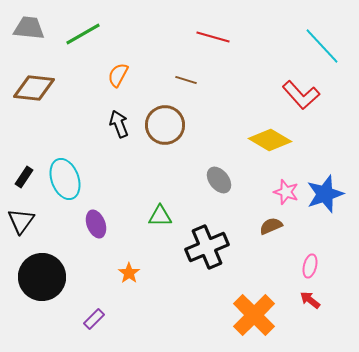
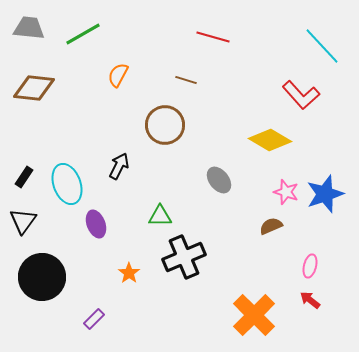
black arrow: moved 42 px down; rotated 48 degrees clockwise
cyan ellipse: moved 2 px right, 5 px down
black triangle: moved 2 px right
black cross: moved 23 px left, 10 px down
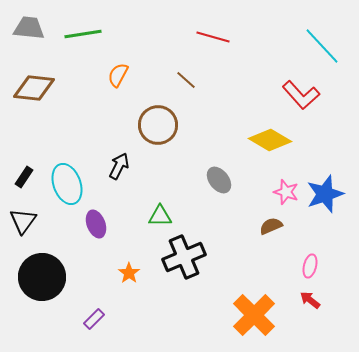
green line: rotated 21 degrees clockwise
brown line: rotated 25 degrees clockwise
brown circle: moved 7 px left
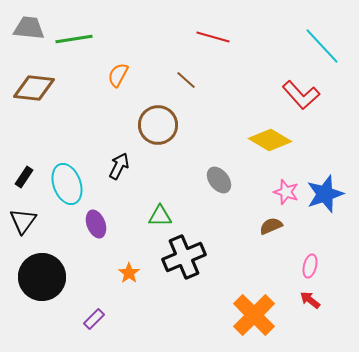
green line: moved 9 px left, 5 px down
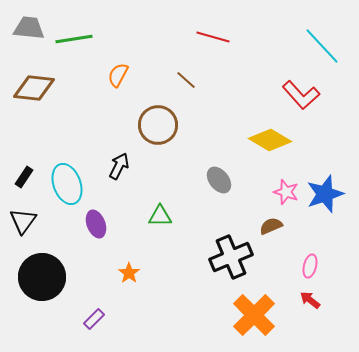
black cross: moved 47 px right
